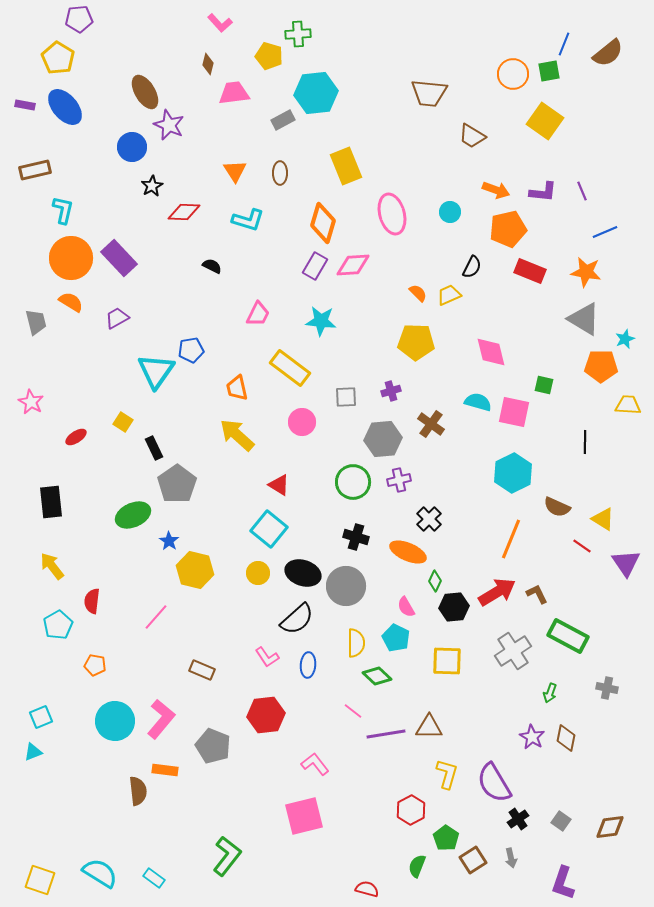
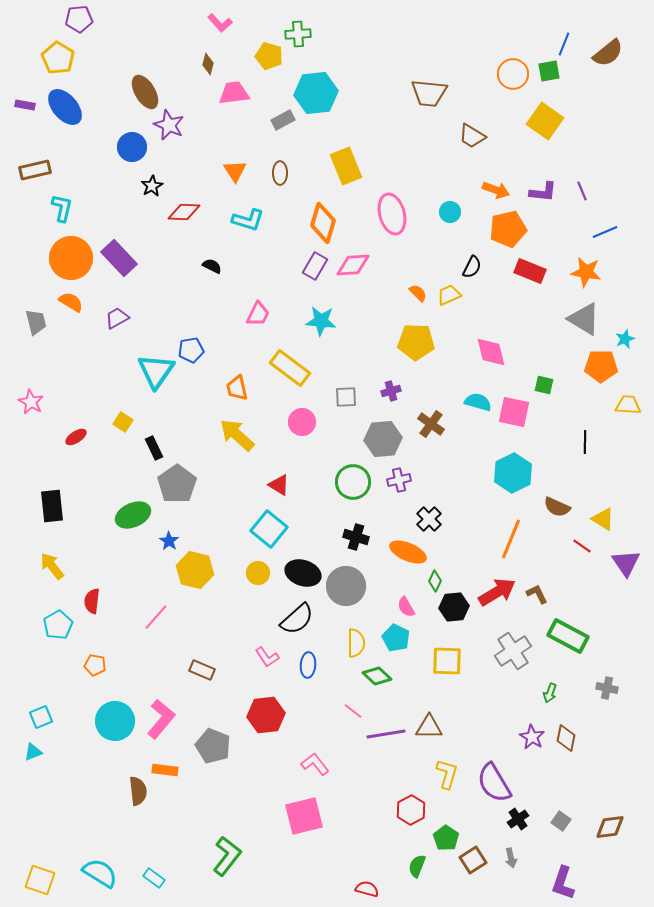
cyan L-shape at (63, 210): moved 1 px left, 2 px up
black rectangle at (51, 502): moved 1 px right, 4 px down
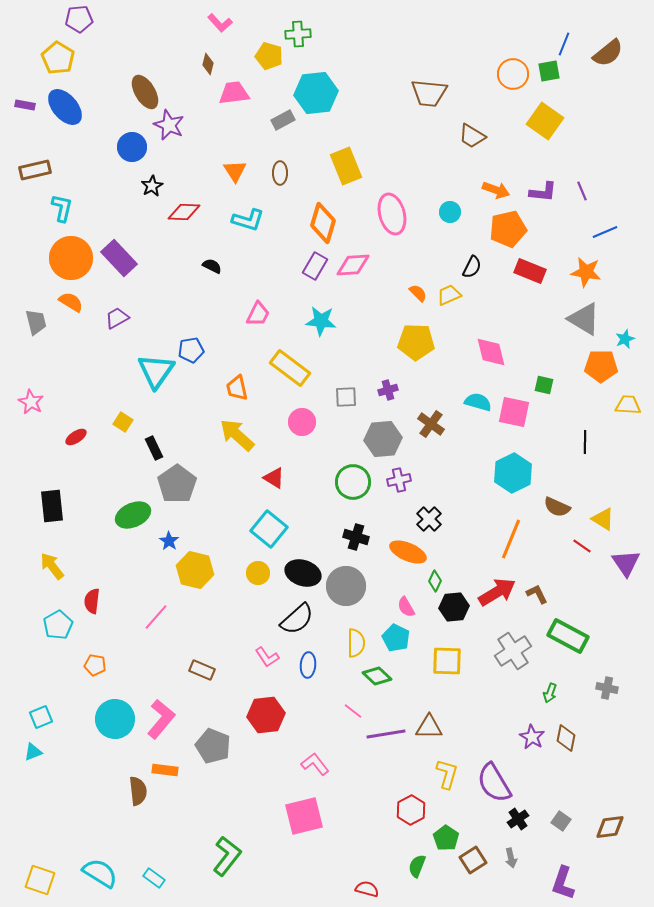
purple cross at (391, 391): moved 3 px left, 1 px up
red triangle at (279, 485): moved 5 px left, 7 px up
cyan circle at (115, 721): moved 2 px up
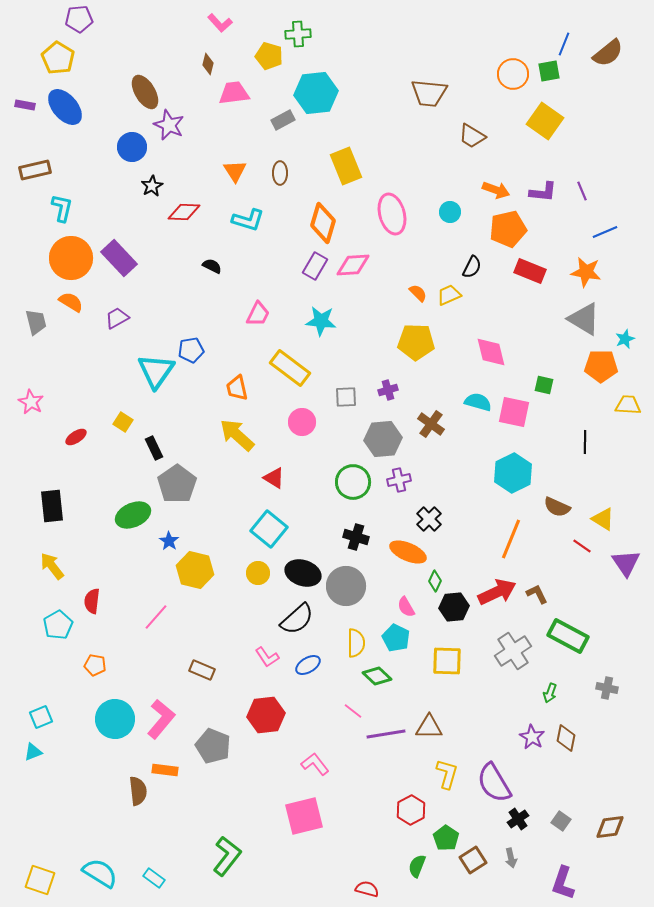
red arrow at (497, 592): rotated 6 degrees clockwise
blue ellipse at (308, 665): rotated 55 degrees clockwise
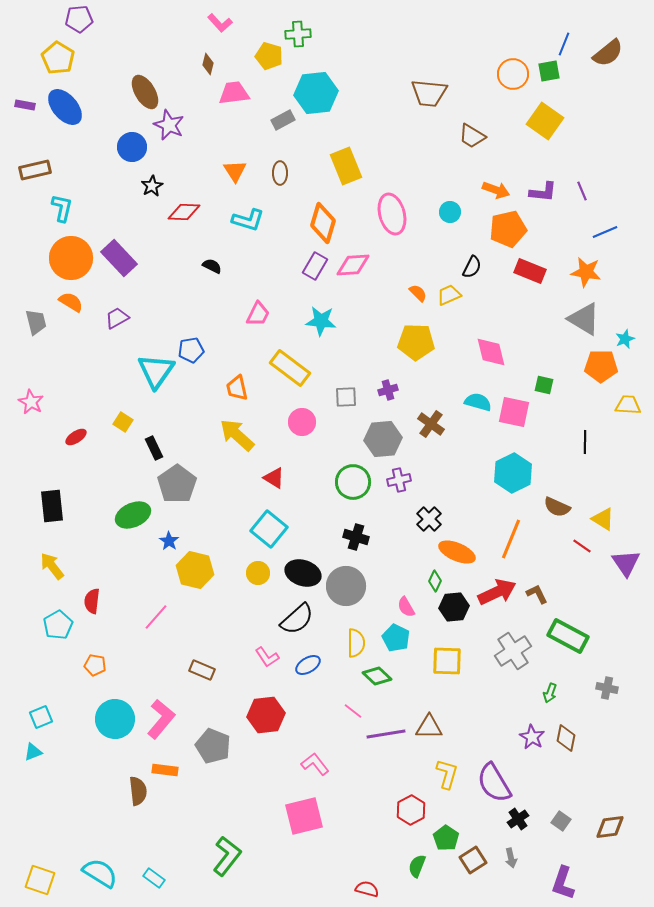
orange ellipse at (408, 552): moved 49 px right
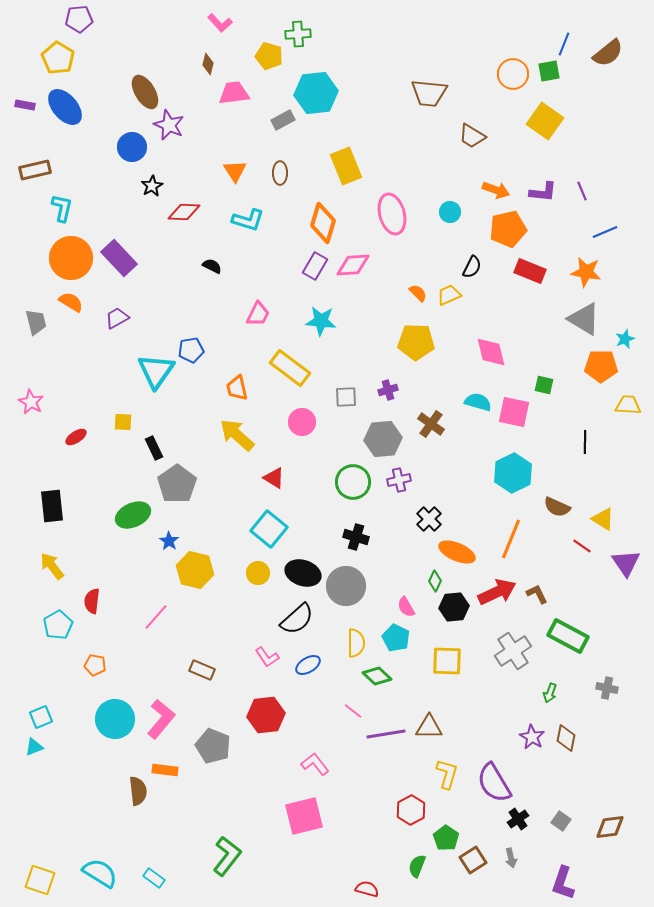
yellow square at (123, 422): rotated 30 degrees counterclockwise
cyan triangle at (33, 752): moved 1 px right, 5 px up
